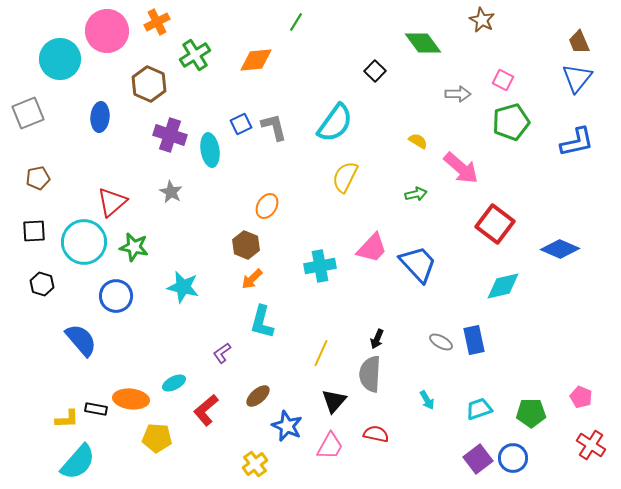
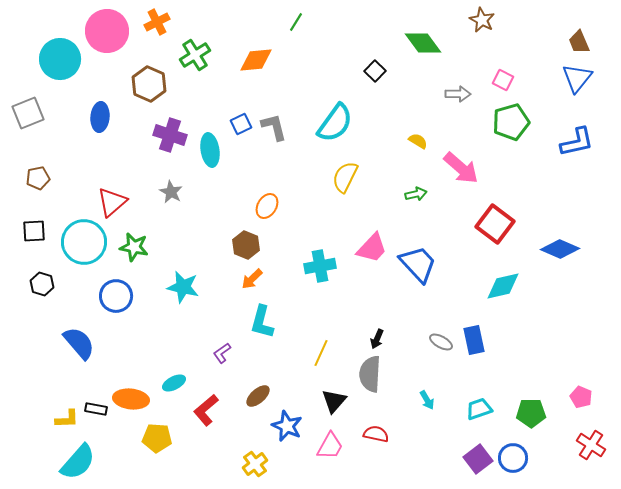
blue semicircle at (81, 340): moved 2 px left, 3 px down
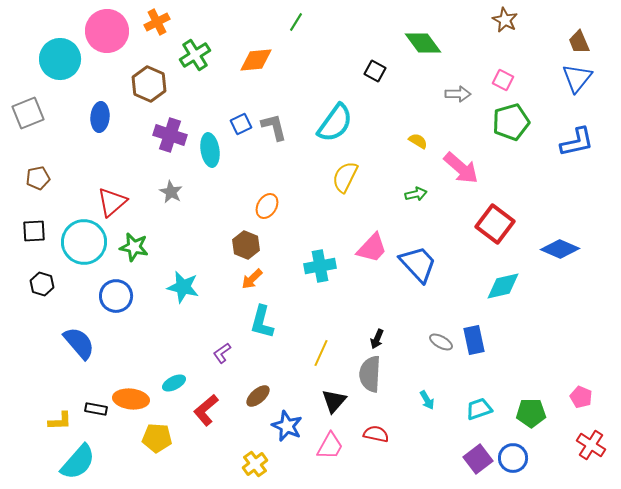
brown star at (482, 20): moved 23 px right
black square at (375, 71): rotated 15 degrees counterclockwise
yellow L-shape at (67, 419): moved 7 px left, 2 px down
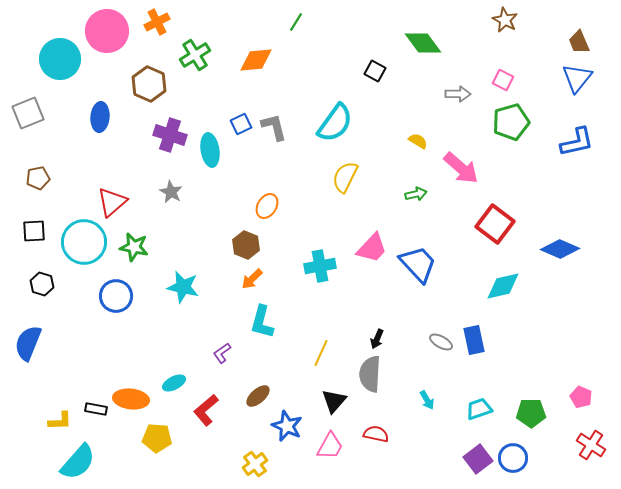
blue semicircle at (79, 343): moved 51 px left; rotated 117 degrees counterclockwise
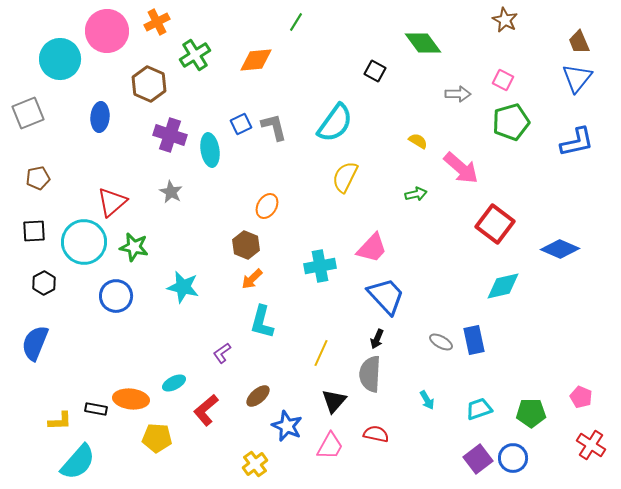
blue trapezoid at (418, 264): moved 32 px left, 32 px down
black hexagon at (42, 284): moved 2 px right, 1 px up; rotated 15 degrees clockwise
blue semicircle at (28, 343): moved 7 px right
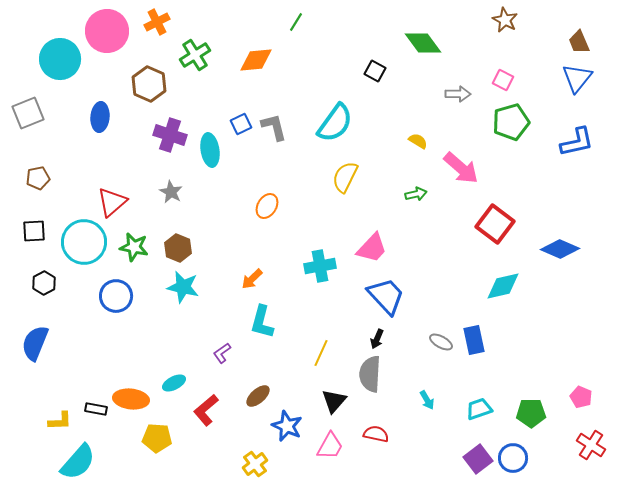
brown hexagon at (246, 245): moved 68 px left, 3 px down
